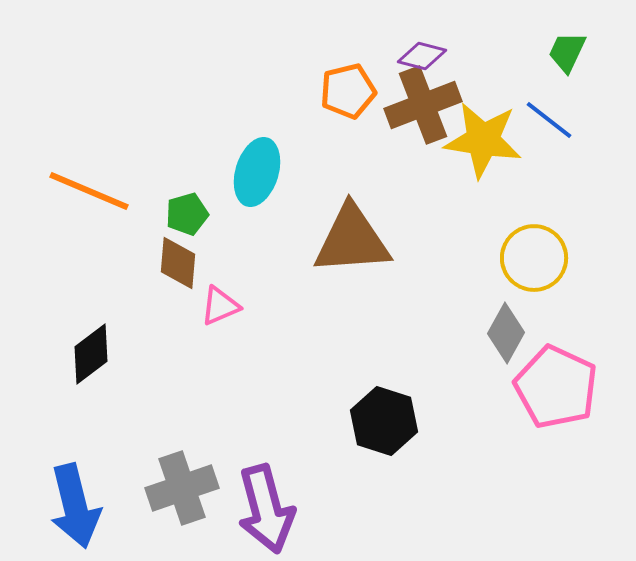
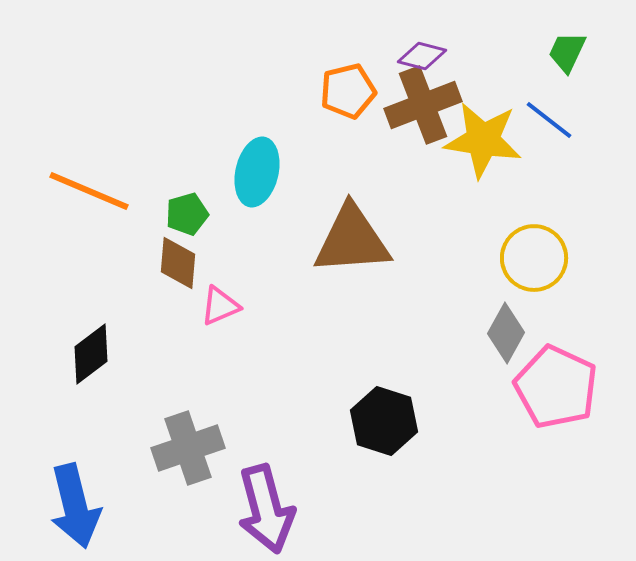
cyan ellipse: rotated 4 degrees counterclockwise
gray cross: moved 6 px right, 40 px up
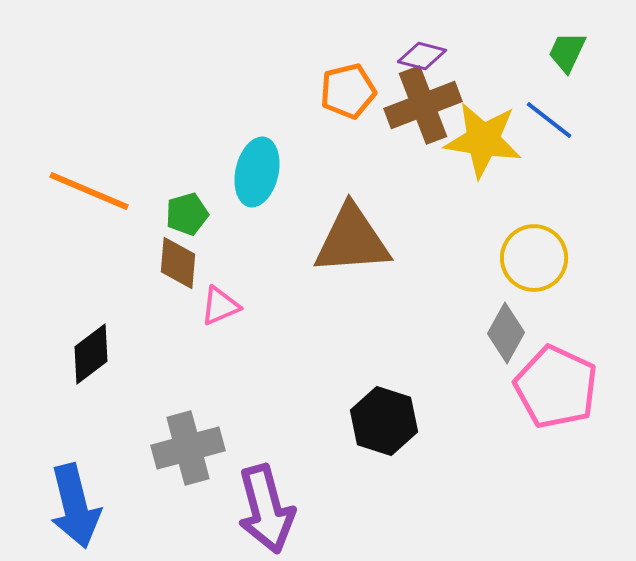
gray cross: rotated 4 degrees clockwise
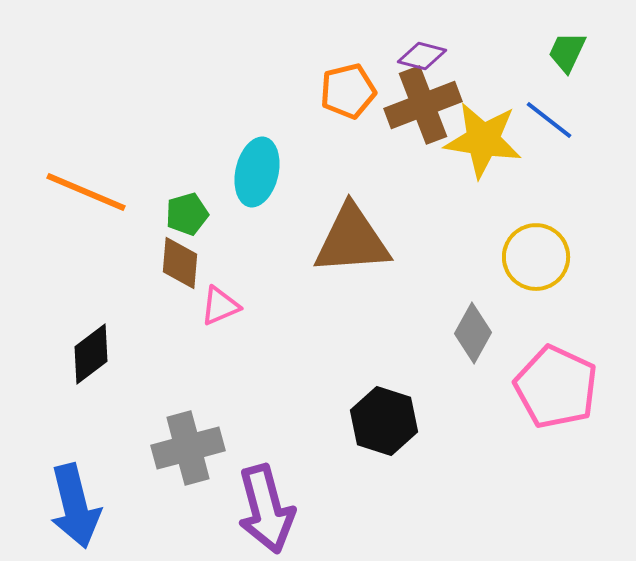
orange line: moved 3 px left, 1 px down
yellow circle: moved 2 px right, 1 px up
brown diamond: moved 2 px right
gray diamond: moved 33 px left
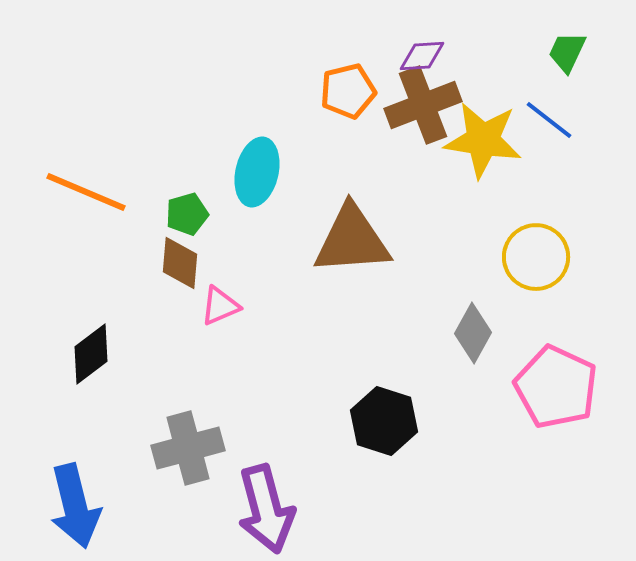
purple diamond: rotated 18 degrees counterclockwise
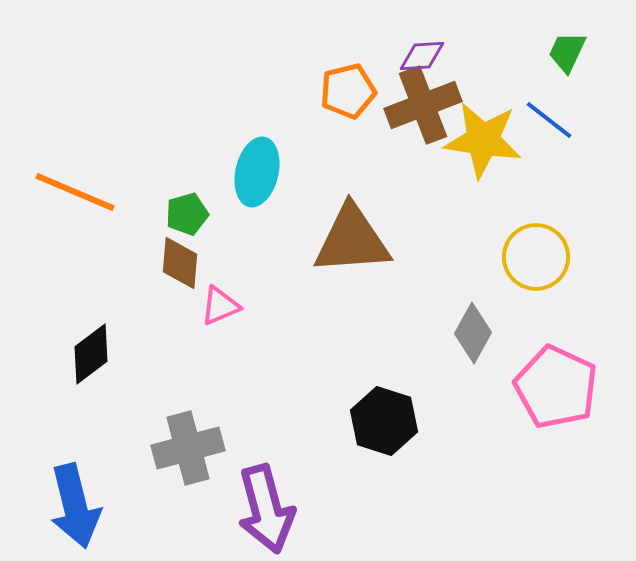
orange line: moved 11 px left
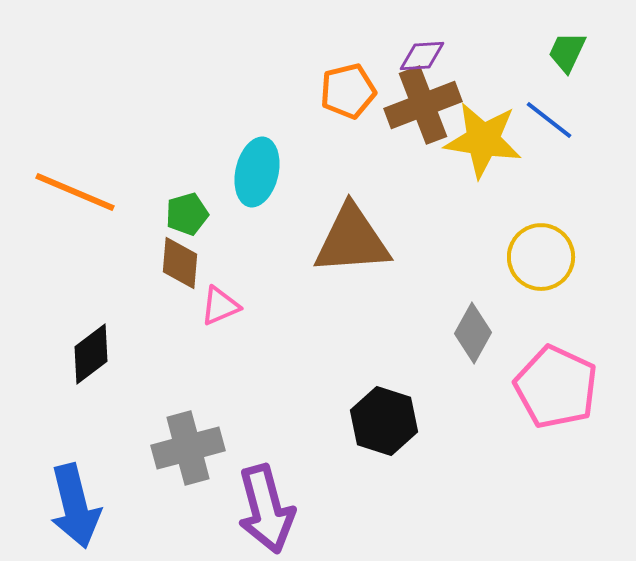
yellow circle: moved 5 px right
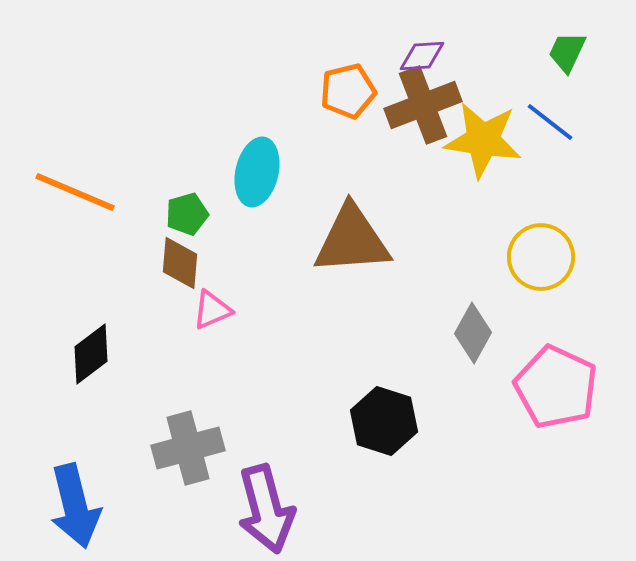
blue line: moved 1 px right, 2 px down
pink triangle: moved 8 px left, 4 px down
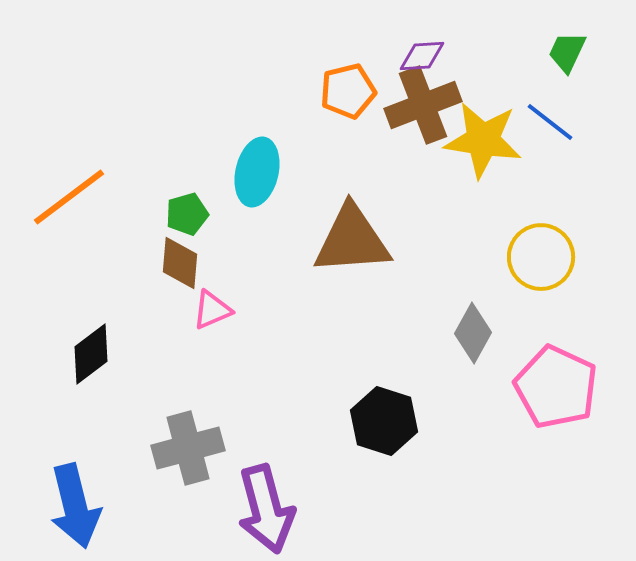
orange line: moved 6 px left, 5 px down; rotated 60 degrees counterclockwise
